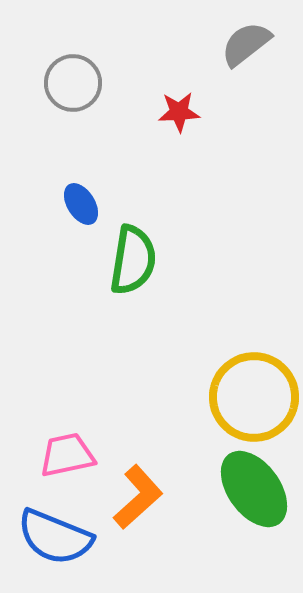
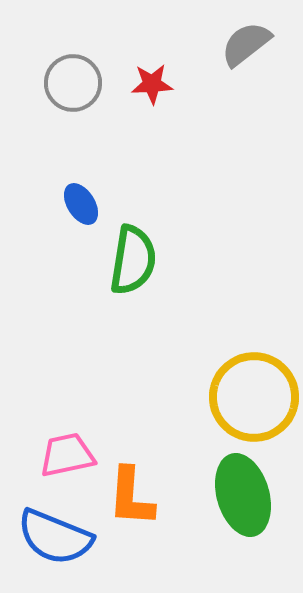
red star: moved 27 px left, 28 px up
green ellipse: moved 11 px left, 6 px down; rotated 20 degrees clockwise
orange L-shape: moved 7 px left; rotated 136 degrees clockwise
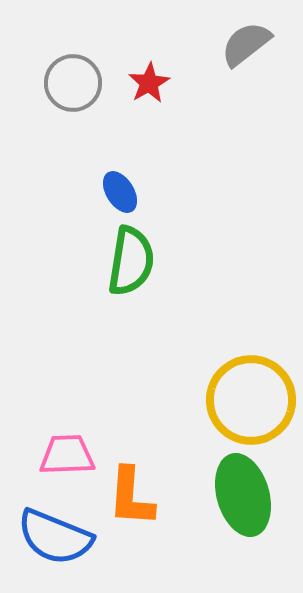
red star: moved 3 px left, 1 px up; rotated 27 degrees counterclockwise
blue ellipse: moved 39 px right, 12 px up
green semicircle: moved 2 px left, 1 px down
yellow circle: moved 3 px left, 3 px down
pink trapezoid: rotated 10 degrees clockwise
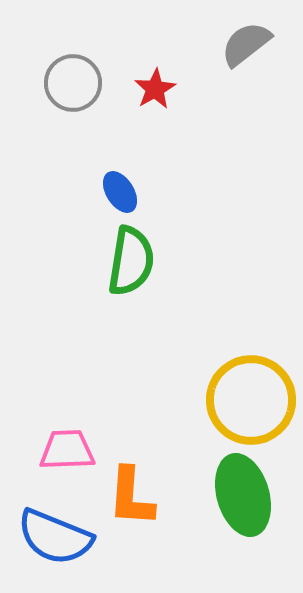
red star: moved 6 px right, 6 px down
pink trapezoid: moved 5 px up
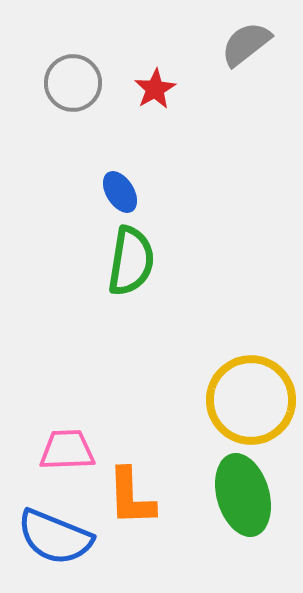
orange L-shape: rotated 6 degrees counterclockwise
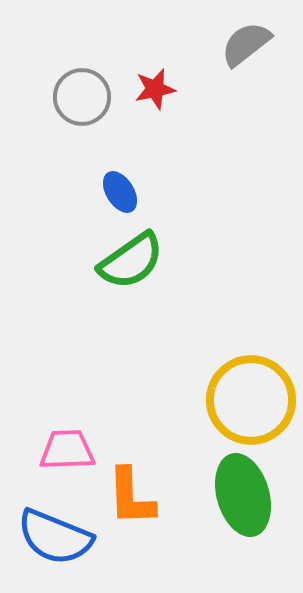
gray circle: moved 9 px right, 14 px down
red star: rotated 18 degrees clockwise
green semicircle: rotated 46 degrees clockwise
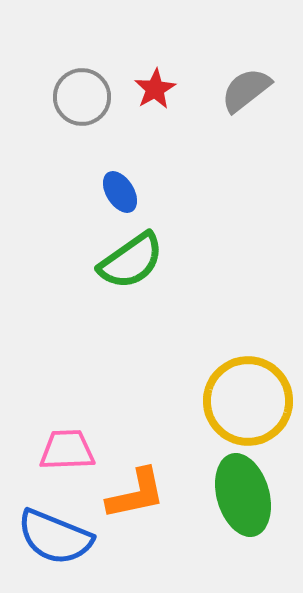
gray semicircle: moved 46 px down
red star: rotated 18 degrees counterclockwise
yellow circle: moved 3 px left, 1 px down
orange L-shape: moved 5 px right, 3 px up; rotated 100 degrees counterclockwise
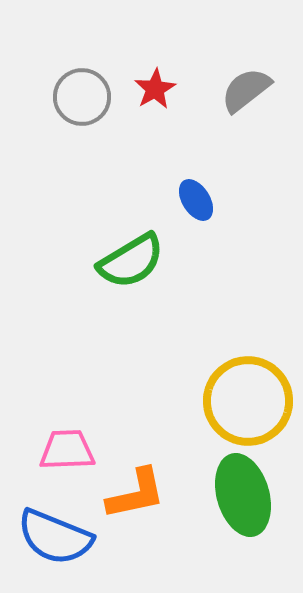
blue ellipse: moved 76 px right, 8 px down
green semicircle: rotated 4 degrees clockwise
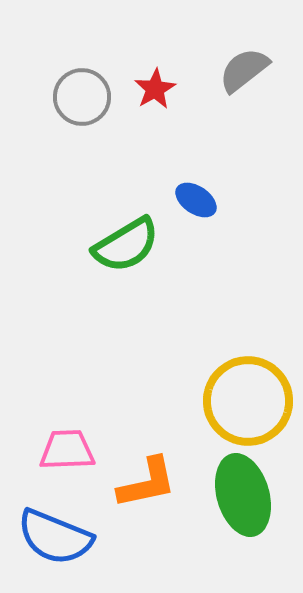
gray semicircle: moved 2 px left, 20 px up
blue ellipse: rotated 24 degrees counterclockwise
green semicircle: moved 5 px left, 16 px up
orange L-shape: moved 11 px right, 11 px up
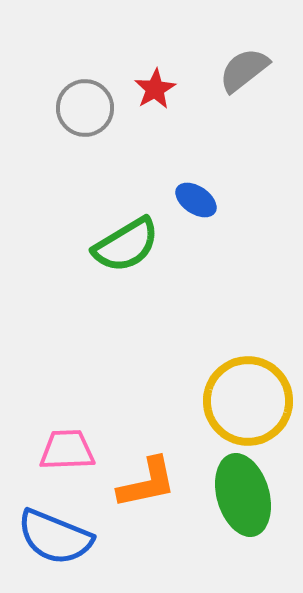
gray circle: moved 3 px right, 11 px down
